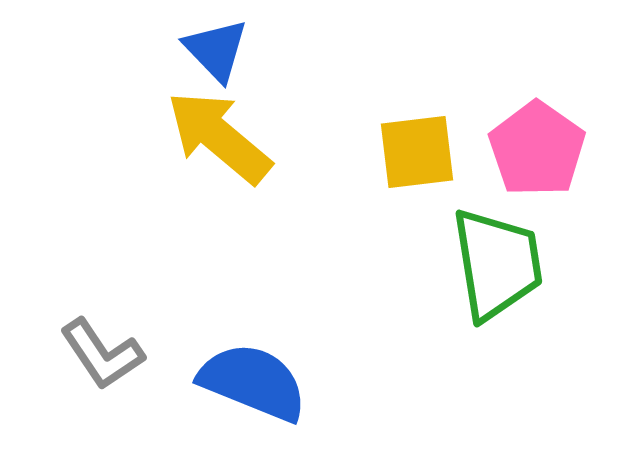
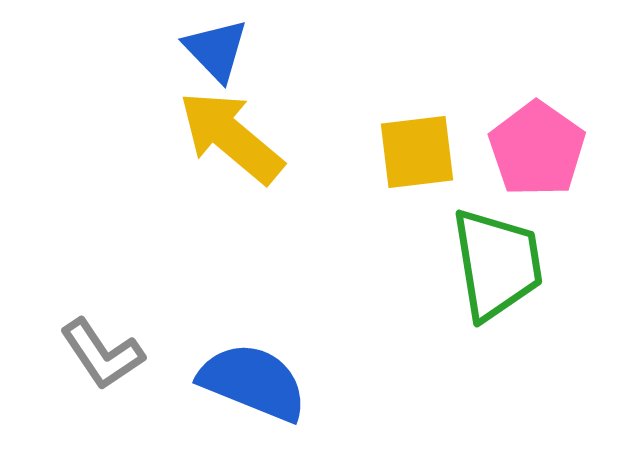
yellow arrow: moved 12 px right
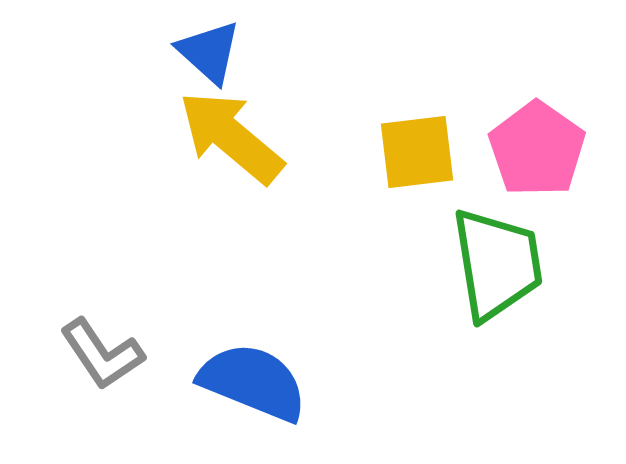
blue triangle: moved 7 px left, 2 px down; rotated 4 degrees counterclockwise
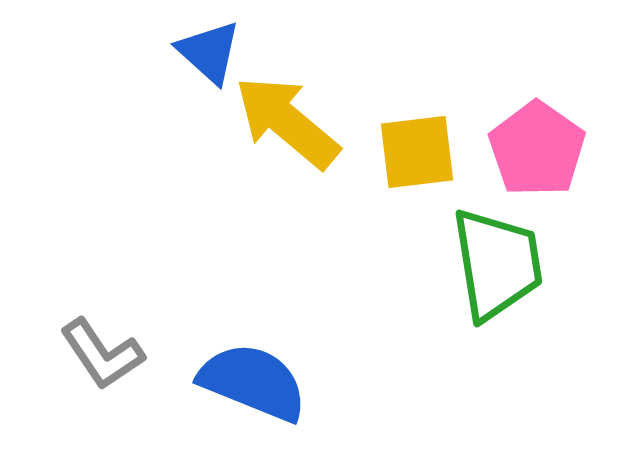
yellow arrow: moved 56 px right, 15 px up
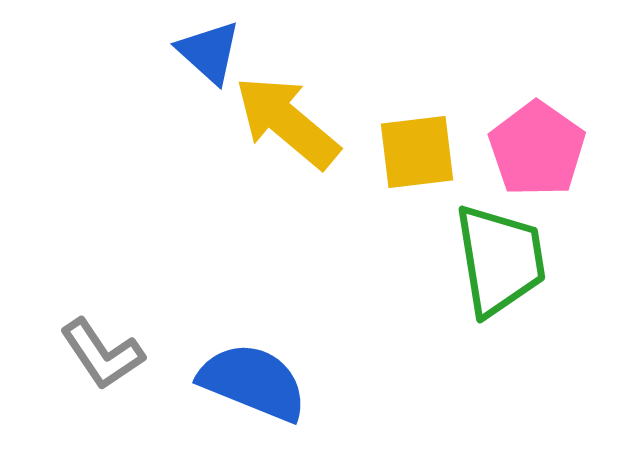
green trapezoid: moved 3 px right, 4 px up
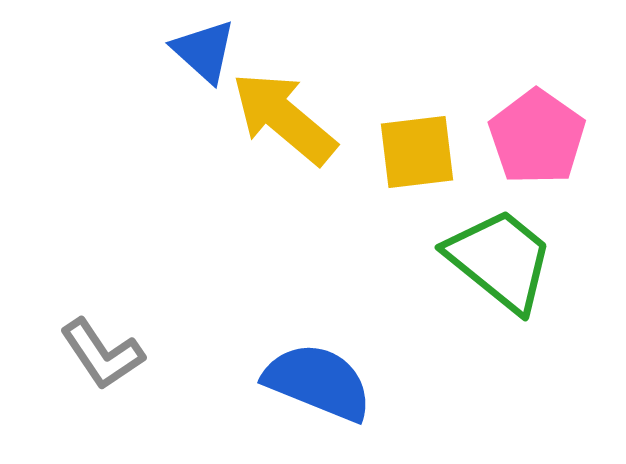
blue triangle: moved 5 px left, 1 px up
yellow arrow: moved 3 px left, 4 px up
pink pentagon: moved 12 px up
green trapezoid: rotated 42 degrees counterclockwise
blue semicircle: moved 65 px right
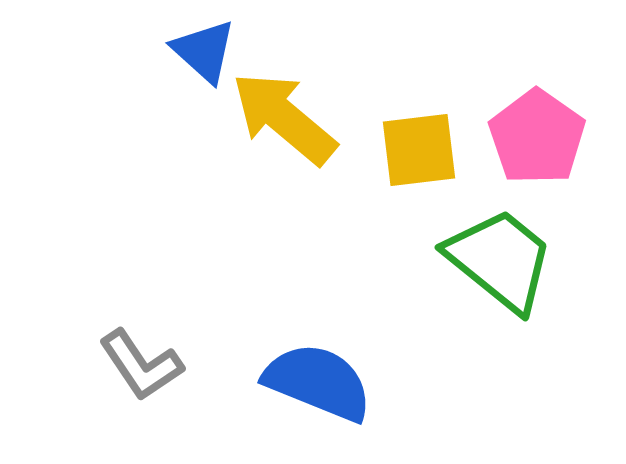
yellow square: moved 2 px right, 2 px up
gray L-shape: moved 39 px right, 11 px down
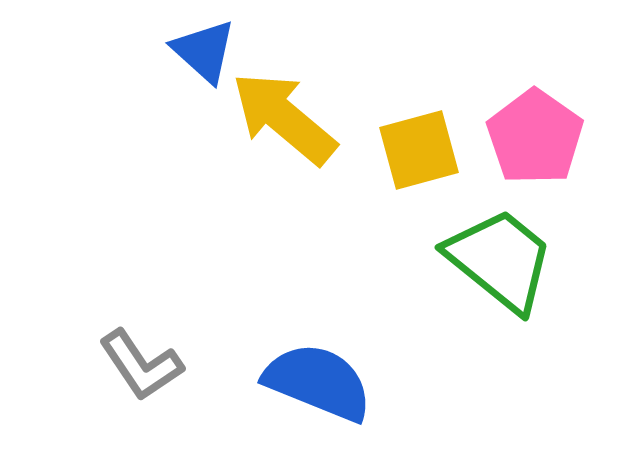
pink pentagon: moved 2 px left
yellow square: rotated 8 degrees counterclockwise
